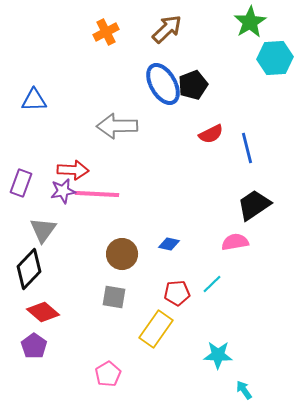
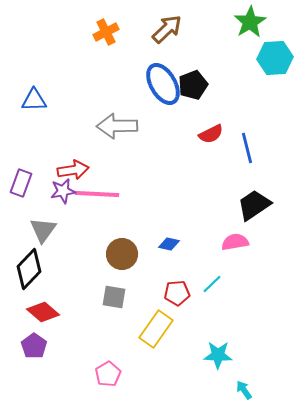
red arrow: rotated 12 degrees counterclockwise
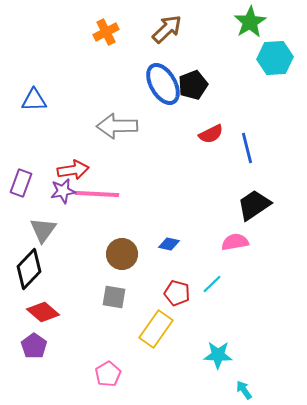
red pentagon: rotated 20 degrees clockwise
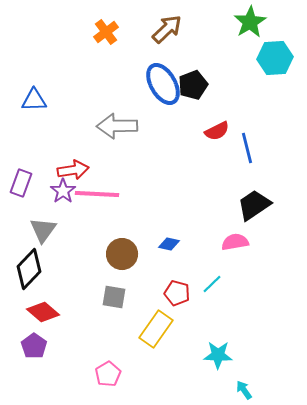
orange cross: rotated 10 degrees counterclockwise
red semicircle: moved 6 px right, 3 px up
purple star: rotated 25 degrees counterclockwise
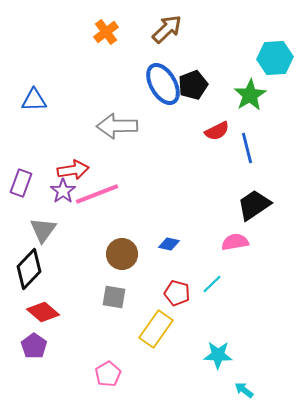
green star: moved 73 px down
pink line: rotated 24 degrees counterclockwise
cyan arrow: rotated 18 degrees counterclockwise
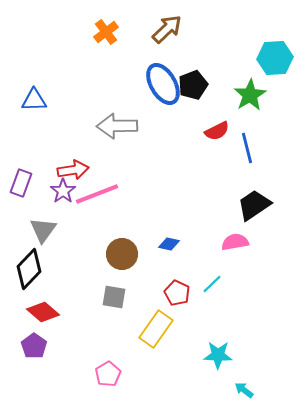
red pentagon: rotated 10 degrees clockwise
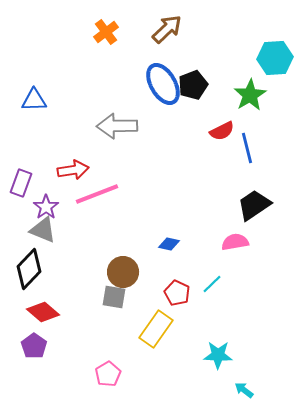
red semicircle: moved 5 px right
purple star: moved 17 px left, 16 px down
gray triangle: rotated 44 degrees counterclockwise
brown circle: moved 1 px right, 18 px down
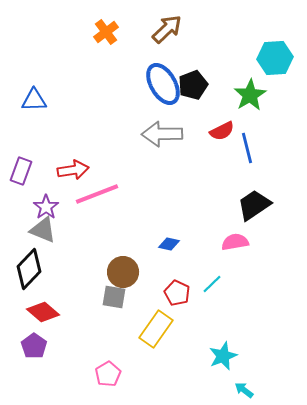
gray arrow: moved 45 px right, 8 px down
purple rectangle: moved 12 px up
cyan star: moved 5 px right, 1 px down; rotated 24 degrees counterclockwise
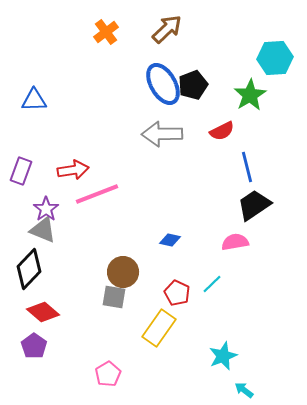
blue line: moved 19 px down
purple star: moved 2 px down
blue diamond: moved 1 px right, 4 px up
yellow rectangle: moved 3 px right, 1 px up
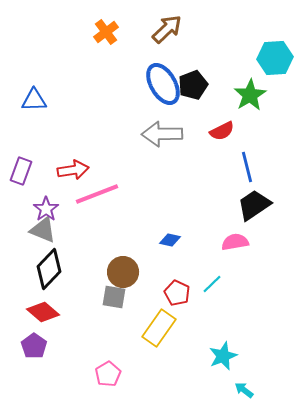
black diamond: moved 20 px right
